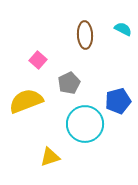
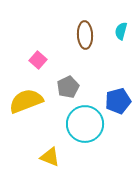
cyan semicircle: moved 2 px left, 2 px down; rotated 102 degrees counterclockwise
gray pentagon: moved 1 px left, 4 px down
yellow triangle: rotated 40 degrees clockwise
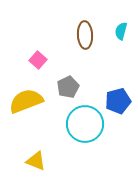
yellow triangle: moved 14 px left, 4 px down
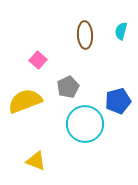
yellow semicircle: moved 1 px left
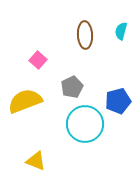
gray pentagon: moved 4 px right
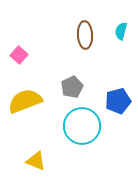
pink square: moved 19 px left, 5 px up
cyan circle: moved 3 px left, 2 px down
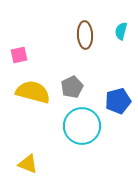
pink square: rotated 36 degrees clockwise
yellow semicircle: moved 8 px right, 9 px up; rotated 36 degrees clockwise
yellow triangle: moved 8 px left, 3 px down
